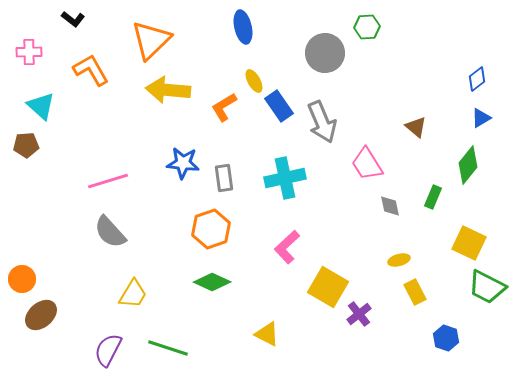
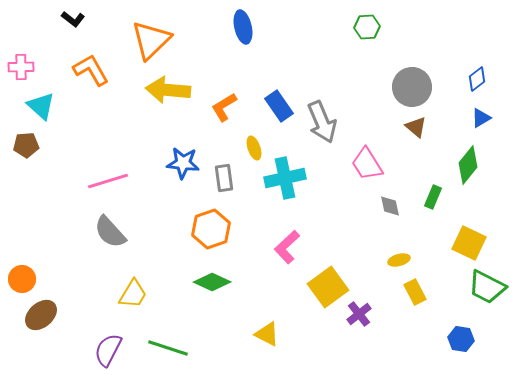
pink cross at (29, 52): moved 8 px left, 15 px down
gray circle at (325, 53): moved 87 px right, 34 px down
yellow ellipse at (254, 81): moved 67 px down; rotated 10 degrees clockwise
yellow square at (328, 287): rotated 24 degrees clockwise
blue hexagon at (446, 338): moved 15 px right, 1 px down; rotated 10 degrees counterclockwise
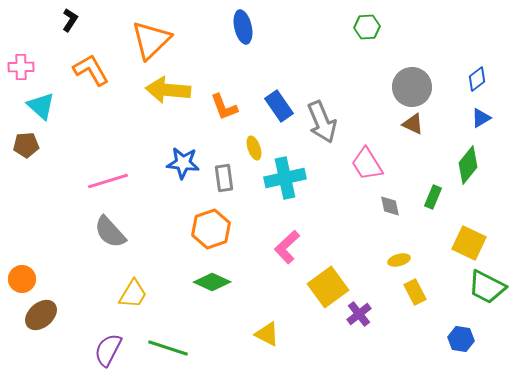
black L-shape at (73, 19): moved 3 px left, 1 px down; rotated 95 degrees counterclockwise
orange L-shape at (224, 107): rotated 80 degrees counterclockwise
brown triangle at (416, 127): moved 3 px left, 3 px up; rotated 15 degrees counterclockwise
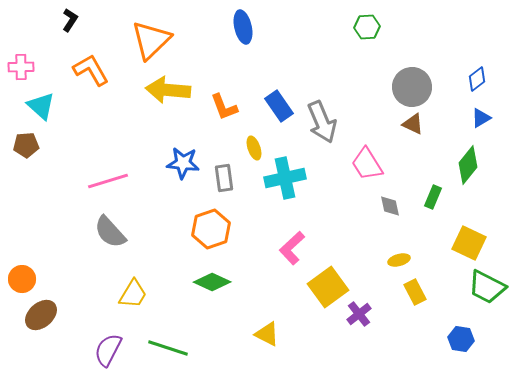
pink L-shape at (287, 247): moved 5 px right, 1 px down
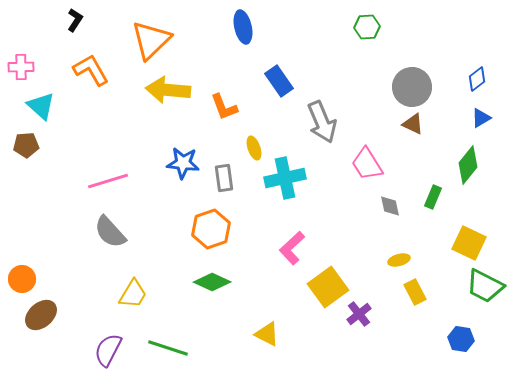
black L-shape at (70, 20): moved 5 px right
blue rectangle at (279, 106): moved 25 px up
green trapezoid at (487, 287): moved 2 px left, 1 px up
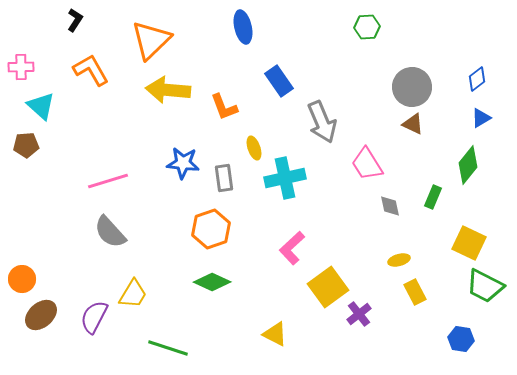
yellow triangle at (267, 334): moved 8 px right
purple semicircle at (108, 350): moved 14 px left, 33 px up
